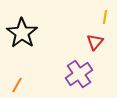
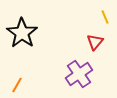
yellow line: rotated 32 degrees counterclockwise
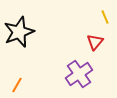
black star: moved 3 px left, 1 px up; rotated 16 degrees clockwise
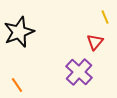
purple cross: moved 2 px up; rotated 12 degrees counterclockwise
orange line: rotated 63 degrees counterclockwise
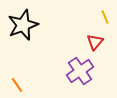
black star: moved 4 px right, 7 px up
purple cross: moved 1 px right, 1 px up; rotated 12 degrees clockwise
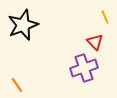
red triangle: rotated 24 degrees counterclockwise
purple cross: moved 4 px right, 3 px up; rotated 16 degrees clockwise
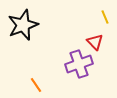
purple cross: moved 5 px left, 4 px up
orange line: moved 19 px right
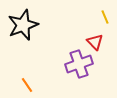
orange line: moved 9 px left
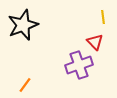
yellow line: moved 2 px left; rotated 16 degrees clockwise
purple cross: moved 1 px down
orange line: moved 2 px left; rotated 70 degrees clockwise
